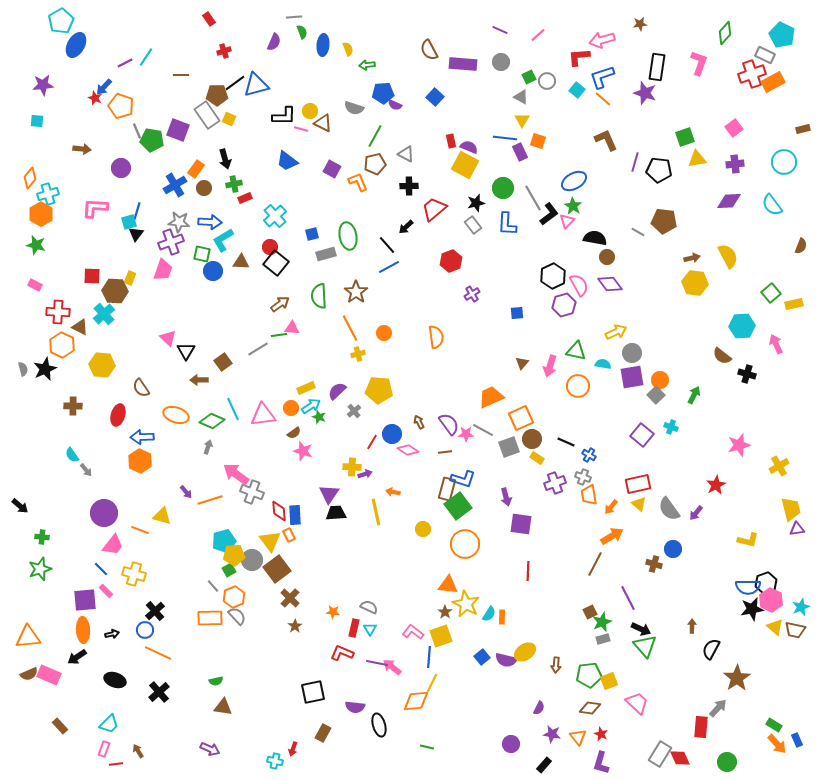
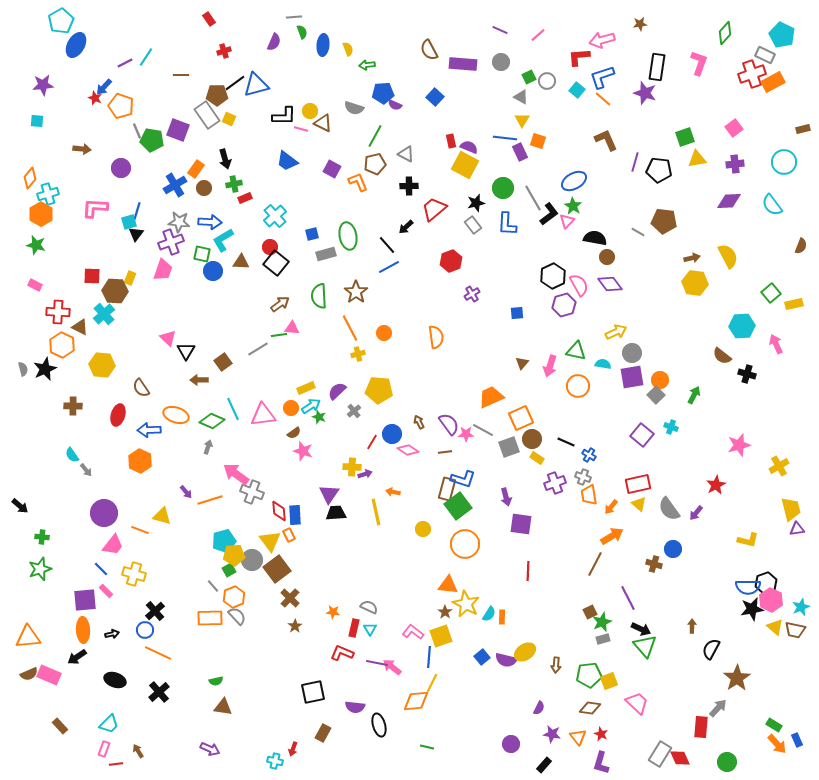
blue arrow at (142, 437): moved 7 px right, 7 px up
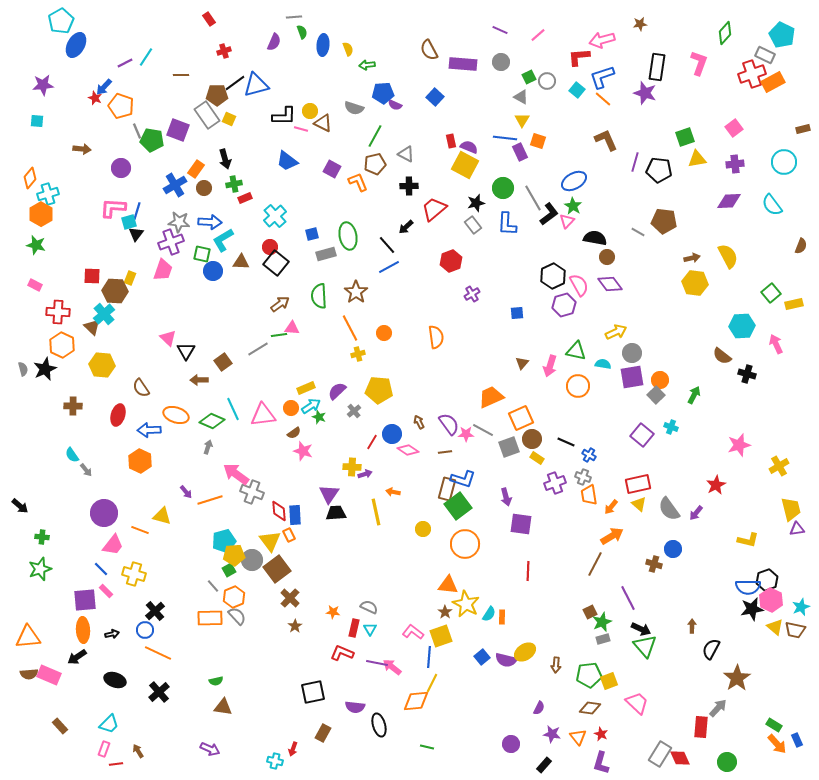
pink L-shape at (95, 208): moved 18 px right
brown triangle at (80, 327): moved 12 px right; rotated 18 degrees clockwise
black hexagon at (766, 583): moved 1 px right, 3 px up
brown semicircle at (29, 674): rotated 18 degrees clockwise
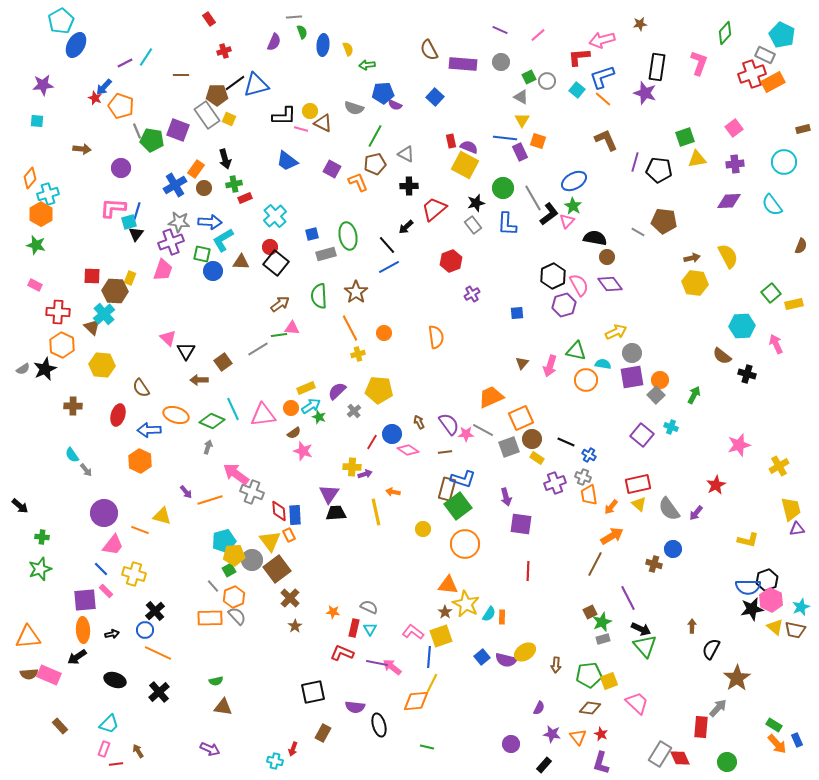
gray semicircle at (23, 369): rotated 72 degrees clockwise
orange circle at (578, 386): moved 8 px right, 6 px up
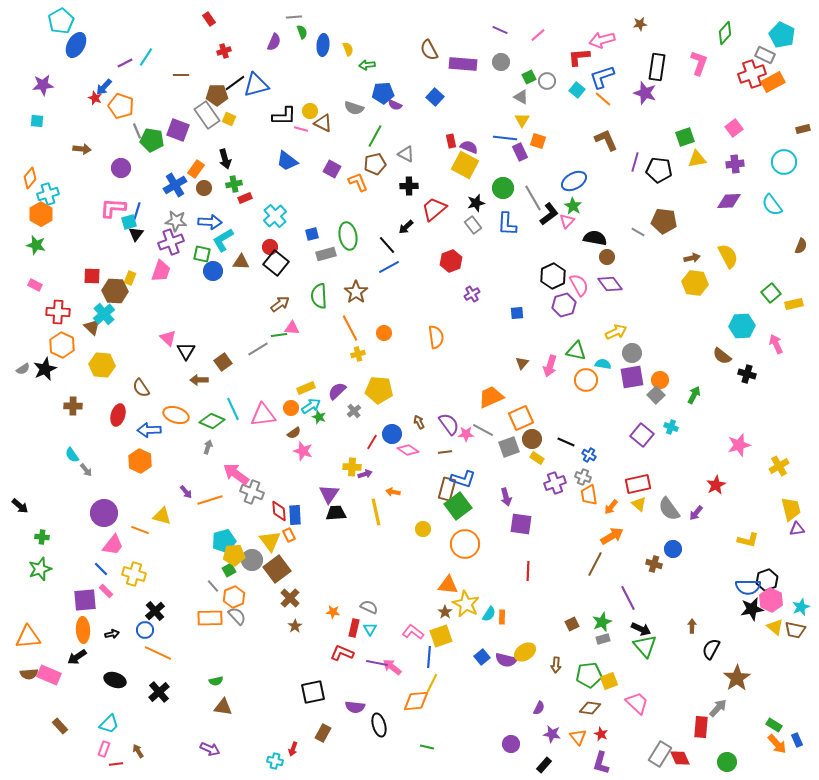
gray star at (179, 222): moved 3 px left, 1 px up
pink trapezoid at (163, 270): moved 2 px left, 1 px down
brown square at (590, 612): moved 18 px left, 12 px down
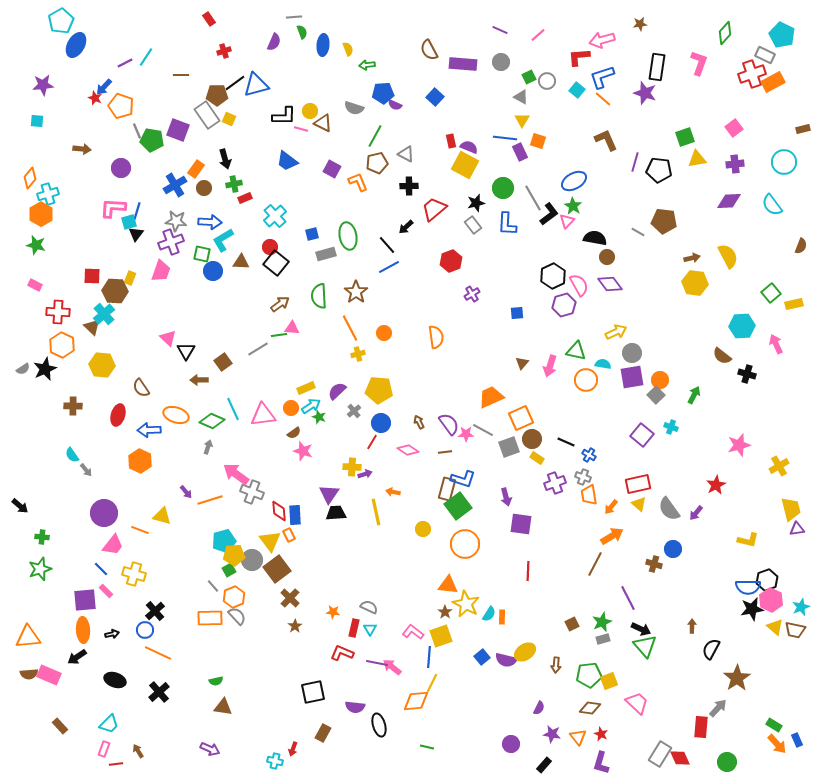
brown pentagon at (375, 164): moved 2 px right, 1 px up
blue circle at (392, 434): moved 11 px left, 11 px up
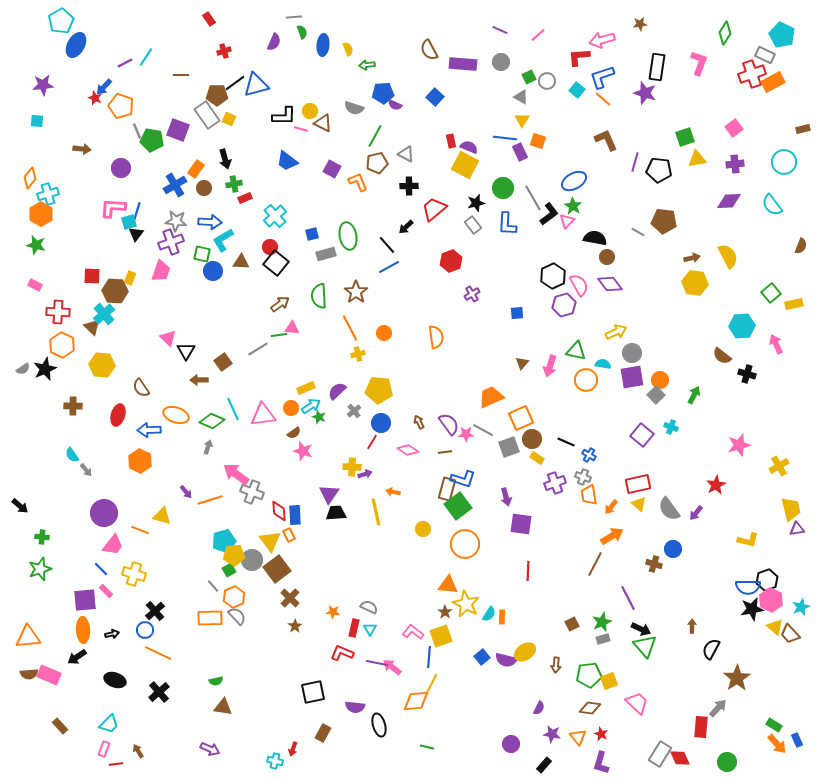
green diamond at (725, 33): rotated 10 degrees counterclockwise
brown trapezoid at (795, 630): moved 5 px left, 4 px down; rotated 35 degrees clockwise
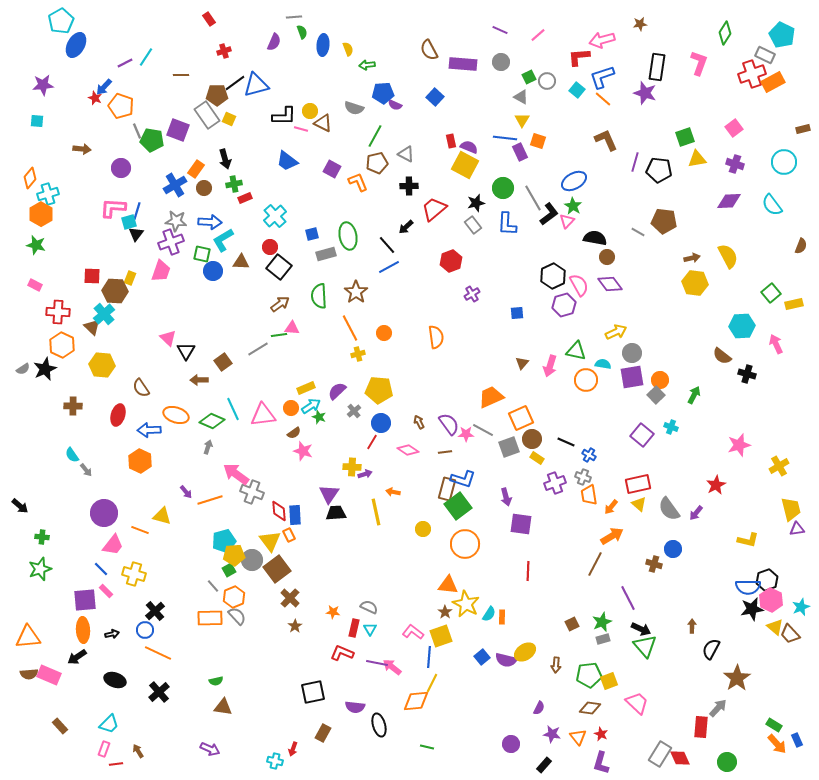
purple cross at (735, 164): rotated 24 degrees clockwise
black square at (276, 263): moved 3 px right, 4 px down
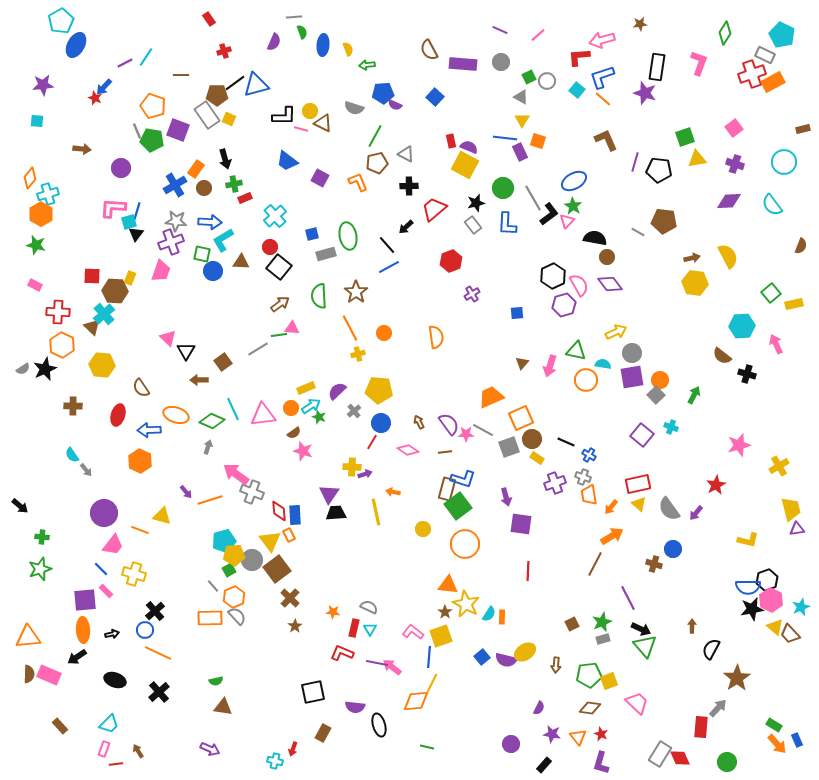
orange pentagon at (121, 106): moved 32 px right
purple square at (332, 169): moved 12 px left, 9 px down
brown semicircle at (29, 674): rotated 84 degrees counterclockwise
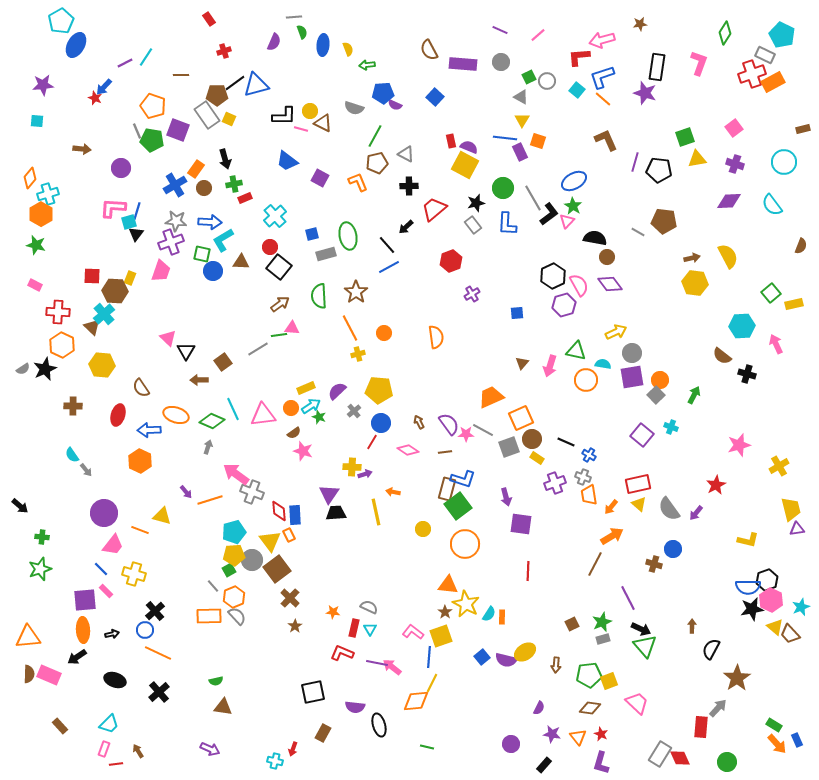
cyan pentagon at (224, 541): moved 10 px right, 9 px up
orange rectangle at (210, 618): moved 1 px left, 2 px up
